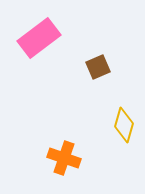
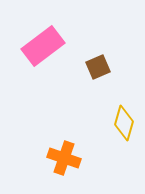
pink rectangle: moved 4 px right, 8 px down
yellow diamond: moved 2 px up
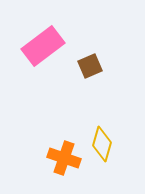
brown square: moved 8 px left, 1 px up
yellow diamond: moved 22 px left, 21 px down
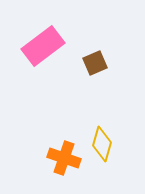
brown square: moved 5 px right, 3 px up
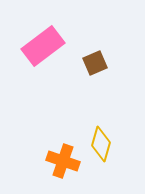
yellow diamond: moved 1 px left
orange cross: moved 1 px left, 3 px down
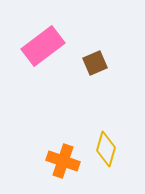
yellow diamond: moved 5 px right, 5 px down
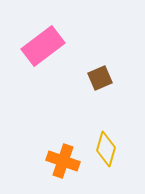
brown square: moved 5 px right, 15 px down
